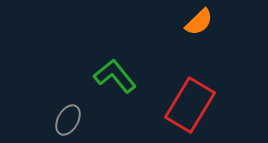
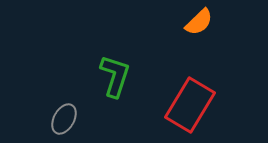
green L-shape: rotated 57 degrees clockwise
gray ellipse: moved 4 px left, 1 px up
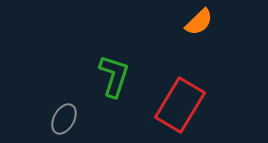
green L-shape: moved 1 px left
red rectangle: moved 10 px left
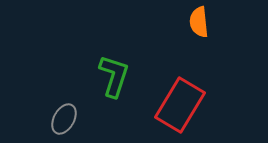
orange semicircle: rotated 128 degrees clockwise
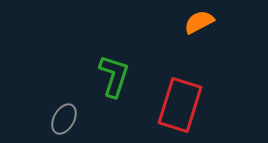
orange semicircle: rotated 68 degrees clockwise
red rectangle: rotated 14 degrees counterclockwise
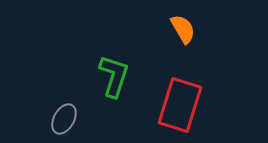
orange semicircle: moved 16 px left, 7 px down; rotated 88 degrees clockwise
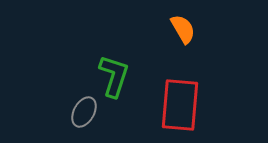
red rectangle: rotated 12 degrees counterclockwise
gray ellipse: moved 20 px right, 7 px up
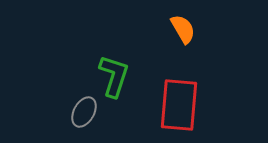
red rectangle: moved 1 px left
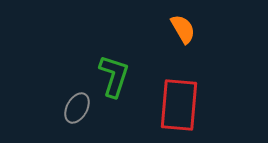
gray ellipse: moved 7 px left, 4 px up
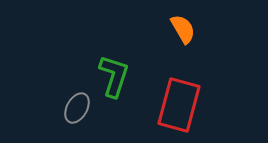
red rectangle: rotated 10 degrees clockwise
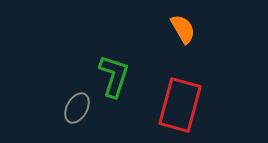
red rectangle: moved 1 px right
